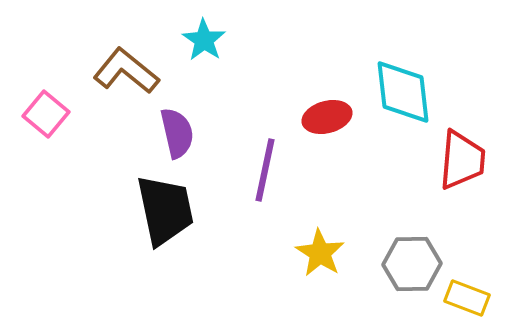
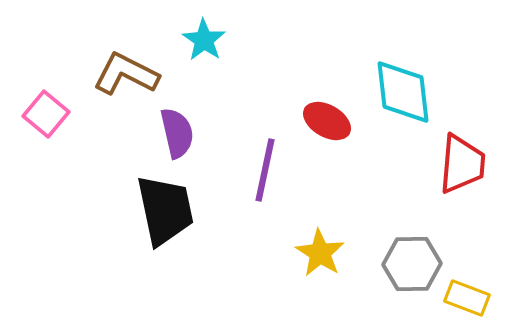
brown L-shape: moved 3 px down; rotated 12 degrees counterclockwise
red ellipse: moved 4 px down; rotated 45 degrees clockwise
red trapezoid: moved 4 px down
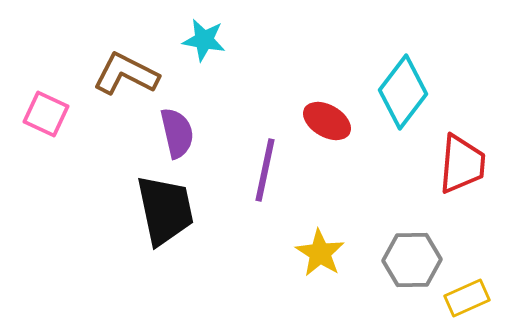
cyan star: rotated 24 degrees counterclockwise
cyan diamond: rotated 44 degrees clockwise
pink square: rotated 15 degrees counterclockwise
gray hexagon: moved 4 px up
yellow rectangle: rotated 45 degrees counterclockwise
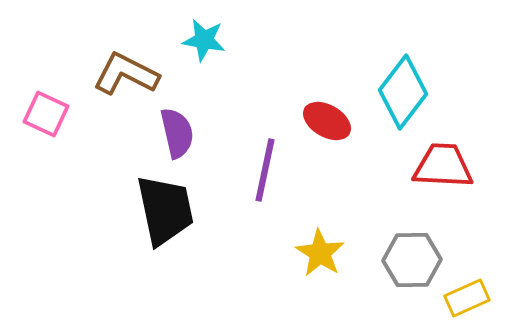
red trapezoid: moved 19 px left, 2 px down; rotated 92 degrees counterclockwise
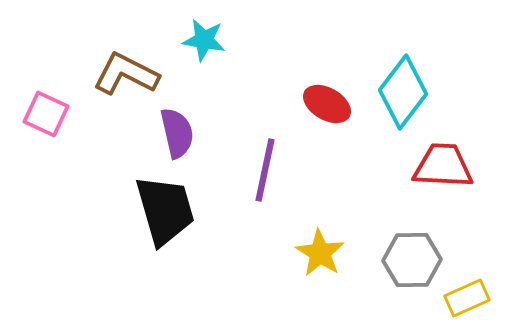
red ellipse: moved 17 px up
black trapezoid: rotated 4 degrees counterclockwise
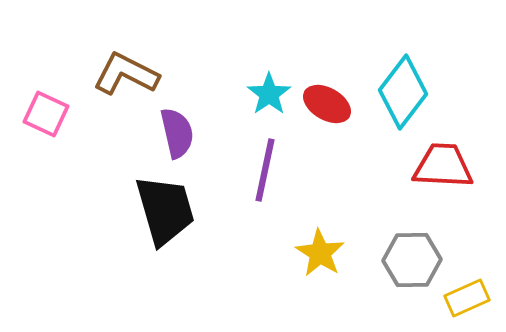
cyan star: moved 65 px right, 54 px down; rotated 27 degrees clockwise
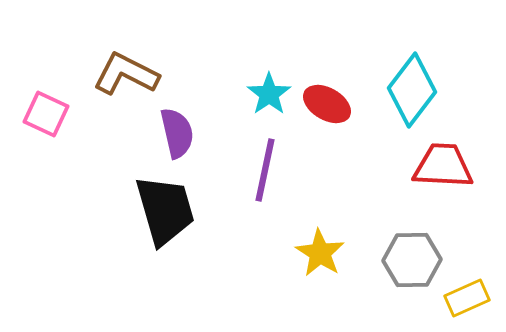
cyan diamond: moved 9 px right, 2 px up
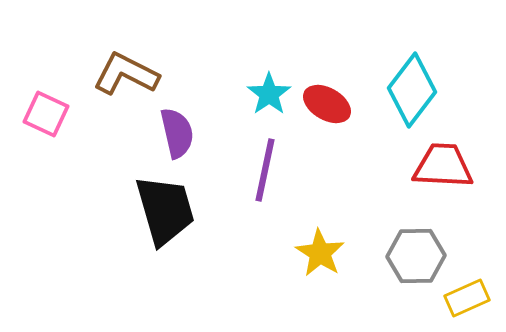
gray hexagon: moved 4 px right, 4 px up
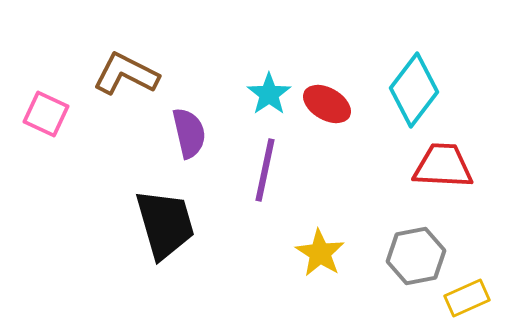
cyan diamond: moved 2 px right
purple semicircle: moved 12 px right
black trapezoid: moved 14 px down
gray hexagon: rotated 10 degrees counterclockwise
